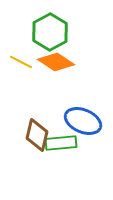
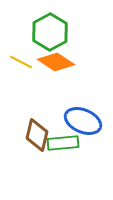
green rectangle: moved 2 px right
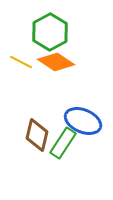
green rectangle: rotated 52 degrees counterclockwise
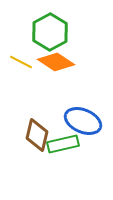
green rectangle: moved 1 px down; rotated 44 degrees clockwise
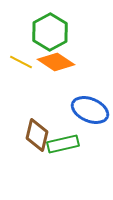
blue ellipse: moved 7 px right, 11 px up
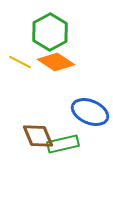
yellow line: moved 1 px left
blue ellipse: moved 2 px down
brown diamond: moved 1 px right, 1 px down; rotated 36 degrees counterclockwise
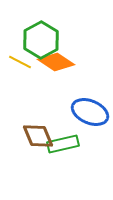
green hexagon: moved 9 px left, 8 px down
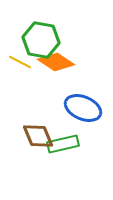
green hexagon: rotated 21 degrees counterclockwise
blue ellipse: moved 7 px left, 4 px up
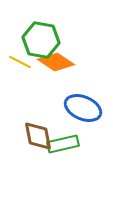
brown diamond: rotated 12 degrees clockwise
